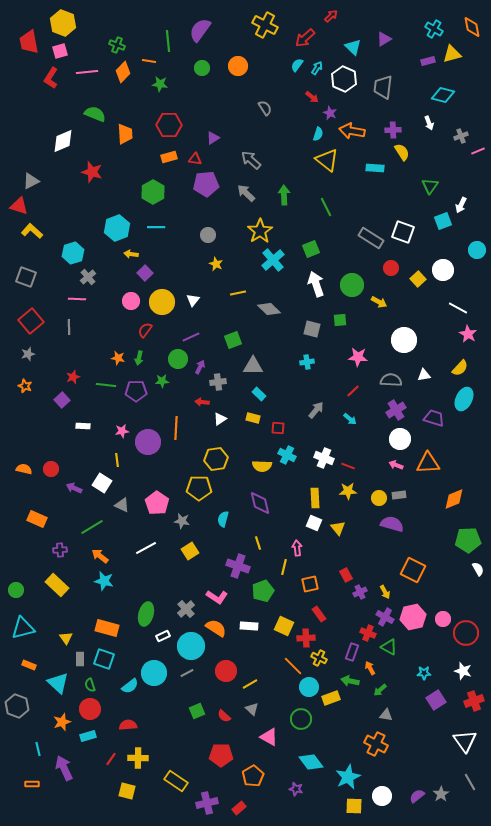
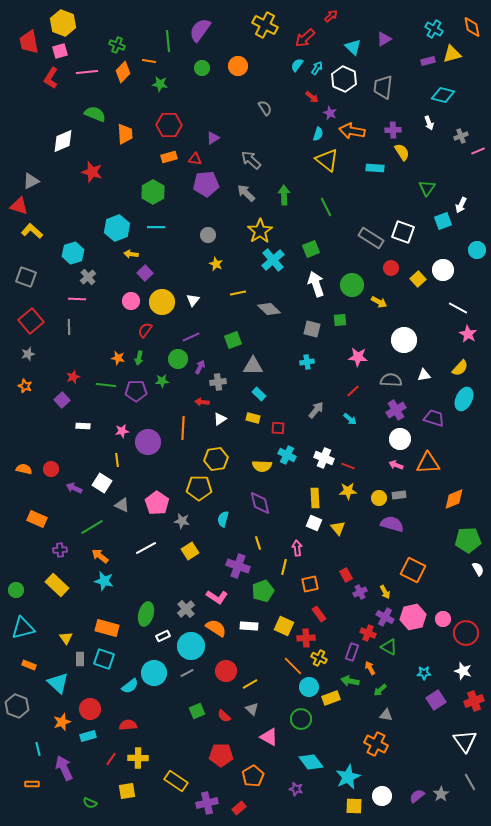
green triangle at (430, 186): moved 3 px left, 2 px down
orange line at (176, 428): moved 7 px right
green semicircle at (90, 685): moved 118 px down; rotated 48 degrees counterclockwise
yellow square at (127, 791): rotated 24 degrees counterclockwise
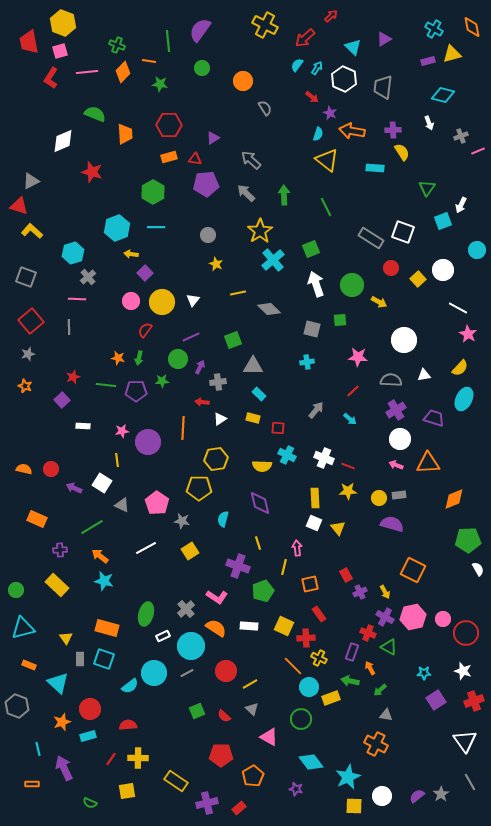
orange circle at (238, 66): moved 5 px right, 15 px down
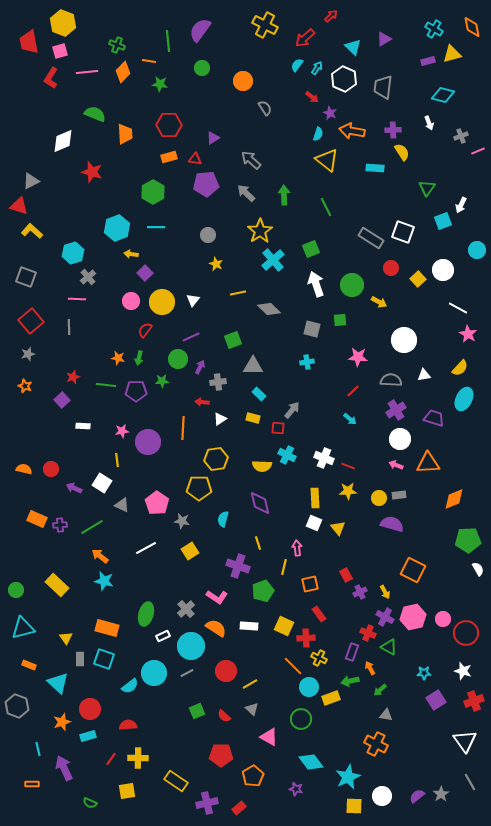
gray arrow at (316, 410): moved 24 px left
purple cross at (60, 550): moved 25 px up
green arrow at (350, 681): rotated 24 degrees counterclockwise
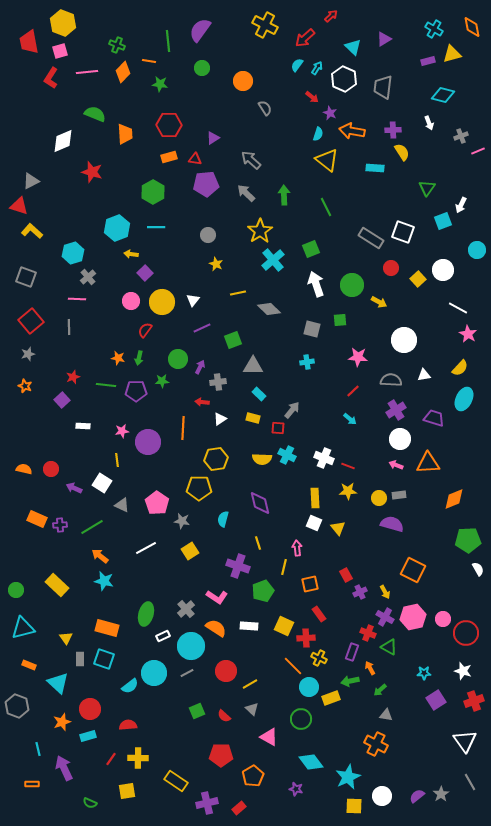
purple line at (191, 337): moved 11 px right, 9 px up
yellow semicircle at (262, 466): moved 7 px up
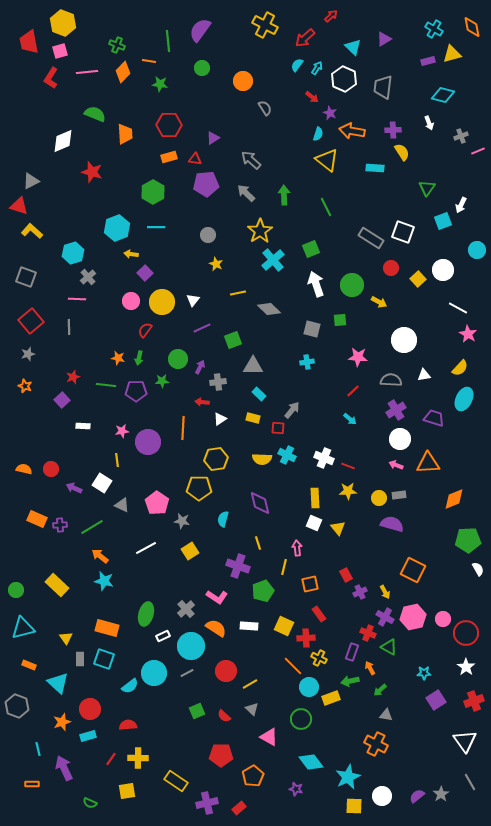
white star at (463, 671): moved 3 px right, 4 px up; rotated 18 degrees clockwise
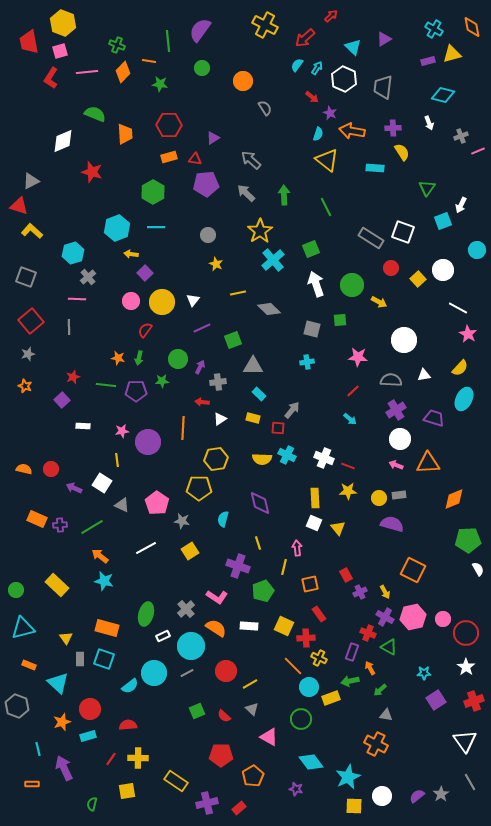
purple cross at (393, 130): moved 2 px up
green semicircle at (90, 803): moved 2 px right, 1 px down; rotated 80 degrees clockwise
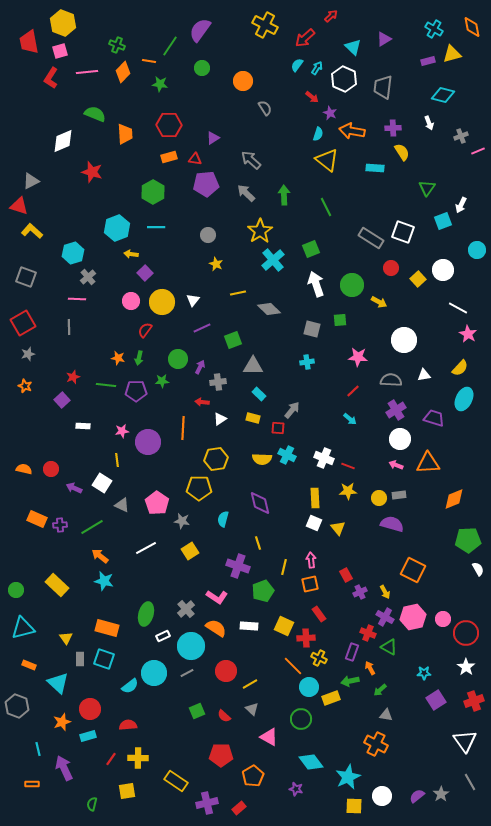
green line at (168, 41): moved 2 px right, 5 px down; rotated 40 degrees clockwise
red square at (31, 321): moved 8 px left, 2 px down; rotated 10 degrees clockwise
pink arrow at (297, 548): moved 14 px right, 12 px down
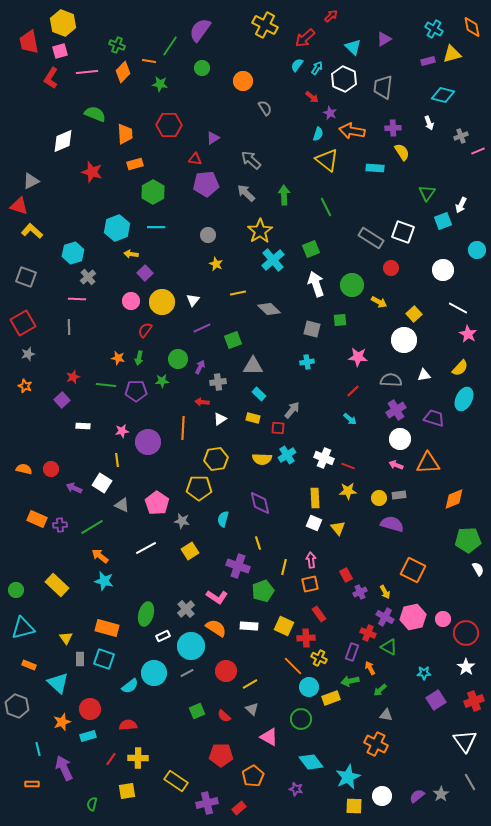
orange rectangle at (169, 157): moved 34 px left, 7 px down
green triangle at (427, 188): moved 5 px down
yellow square at (418, 279): moved 4 px left, 35 px down
cyan cross at (287, 455): rotated 30 degrees clockwise
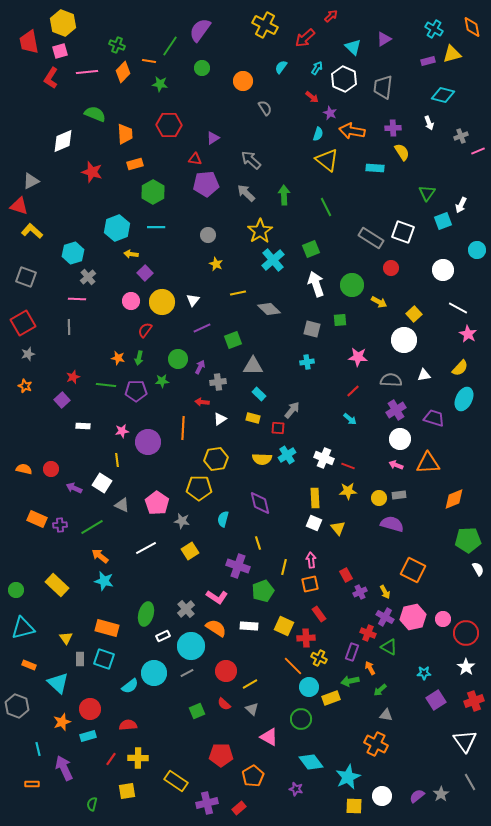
cyan semicircle at (297, 65): moved 16 px left, 2 px down
red semicircle at (224, 716): moved 12 px up
